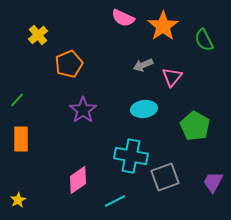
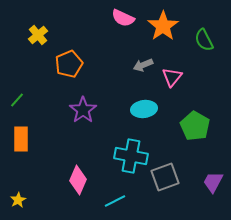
pink diamond: rotated 32 degrees counterclockwise
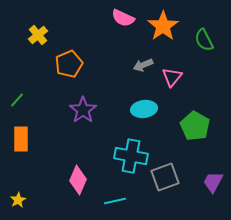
cyan line: rotated 15 degrees clockwise
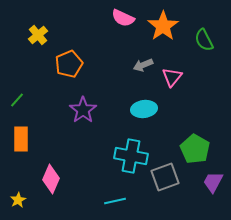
green pentagon: moved 23 px down
pink diamond: moved 27 px left, 1 px up
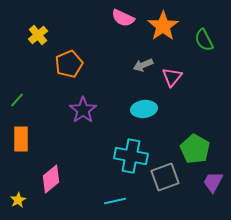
pink diamond: rotated 28 degrees clockwise
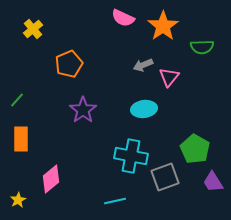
yellow cross: moved 5 px left, 6 px up
green semicircle: moved 2 px left, 7 px down; rotated 65 degrees counterclockwise
pink triangle: moved 3 px left
purple trapezoid: rotated 60 degrees counterclockwise
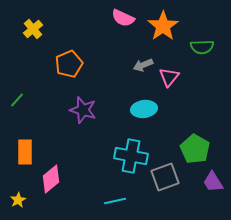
purple star: rotated 20 degrees counterclockwise
orange rectangle: moved 4 px right, 13 px down
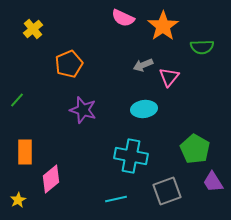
gray square: moved 2 px right, 14 px down
cyan line: moved 1 px right, 2 px up
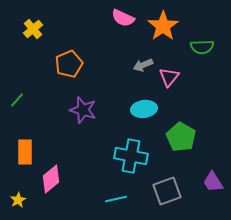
green pentagon: moved 14 px left, 12 px up
